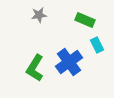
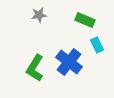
blue cross: rotated 16 degrees counterclockwise
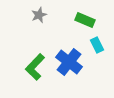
gray star: rotated 14 degrees counterclockwise
green L-shape: moved 1 px up; rotated 12 degrees clockwise
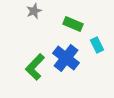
gray star: moved 5 px left, 4 px up
green rectangle: moved 12 px left, 4 px down
blue cross: moved 3 px left, 4 px up
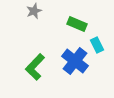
green rectangle: moved 4 px right
blue cross: moved 9 px right, 3 px down
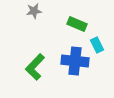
gray star: rotated 14 degrees clockwise
blue cross: rotated 32 degrees counterclockwise
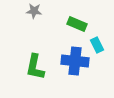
gray star: rotated 14 degrees clockwise
green L-shape: rotated 32 degrees counterclockwise
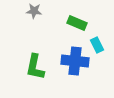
green rectangle: moved 1 px up
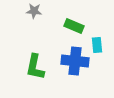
green rectangle: moved 3 px left, 3 px down
cyan rectangle: rotated 21 degrees clockwise
